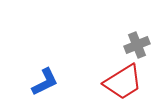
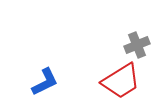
red trapezoid: moved 2 px left, 1 px up
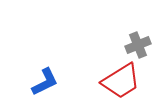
gray cross: moved 1 px right
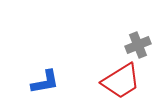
blue L-shape: rotated 16 degrees clockwise
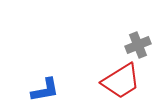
blue L-shape: moved 8 px down
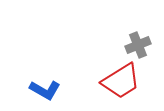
blue L-shape: rotated 40 degrees clockwise
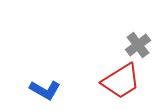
gray cross: rotated 15 degrees counterclockwise
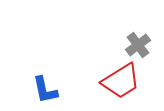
blue L-shape: rotated 48 degrees clockwise
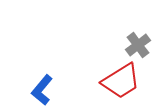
blue L-shape: moved 3 px left; rotated 52 degrees clockwise
